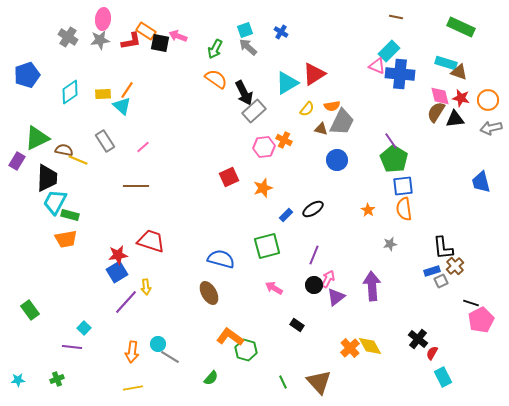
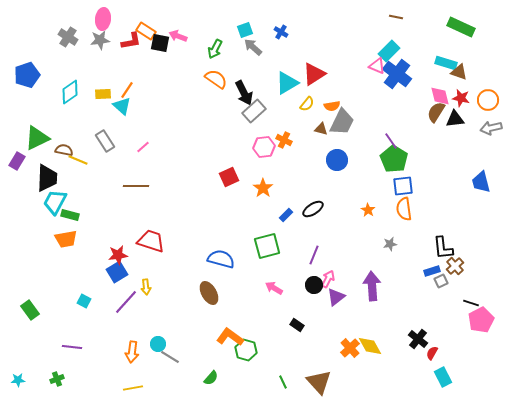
gray arrow at (248, 47): moved 5 px right
blue cross at (400, 74): moved 3 px left; rotated 32 degrees clockwise
yellow semicircle at (307, 109): moved 5 px up
orange star at (263, 188): rotated 18 degrees counterclockwise
cyan square at (84, 328): moved 27 px up; rotated 16 degrees counterclockwise
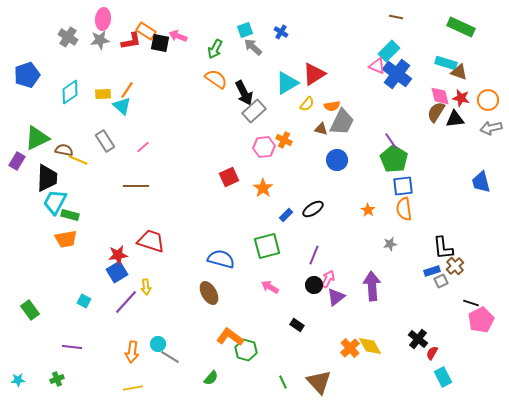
pink arrow at (274, 288): moved 4 px left, 1 px up
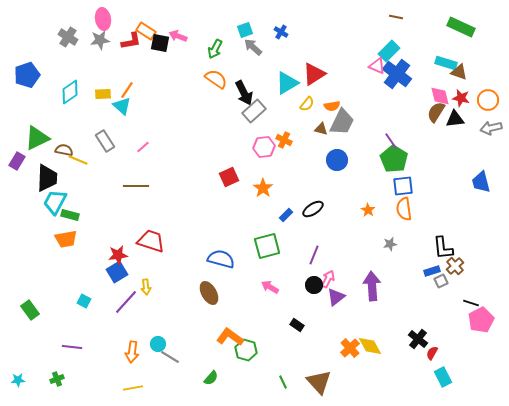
pink ellipse at (103, 19): rotated 15 degrees counterclockwise
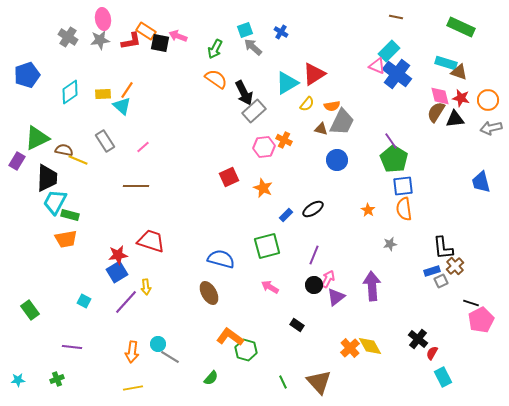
orange star at (263, 188): rotated 12 degrees counterclockwise
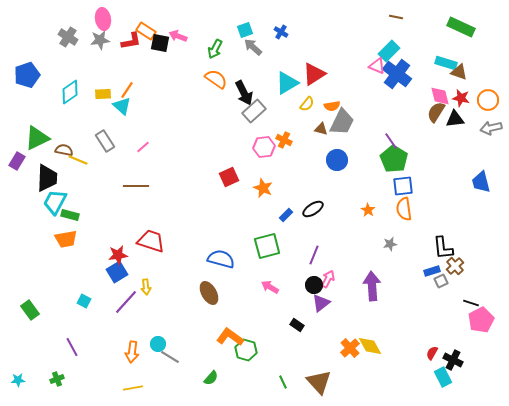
purple triangle at (336, 297): moved 15 px left, 6 px down
black cross at (418, 339): moved 35 px right, 21 px down; rotated 12 degrees counterclockwise
purple line at (72, 347): rotated 54 degrees clockwise
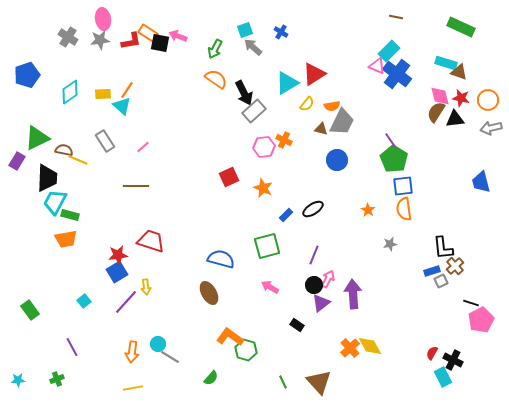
orange rectangle at (146, 31): moved 2 px right, 2 px down
purple arrow at (372, 286): moved 19 px left, 8 px down
cyan square at (84, 301): rotated 24 degrees clockwise
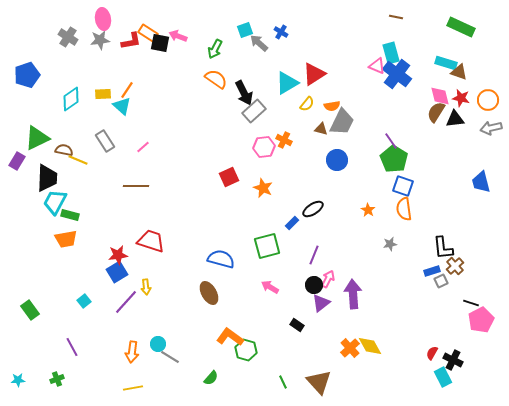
gray arrow at (253, 47): moved 6 px right, 4 px up
cyan rectangle at (389, 51): moved 2 px right, 2 px down; rotated 60 degrees counterclockwise
cyan diamond at (70, 92): moved 1 px right, 7 px down
blue square at (403, 186): rotated 25 degrees clockwise
blue rectangle at (286, 215): moved 6 px right, 8 px down
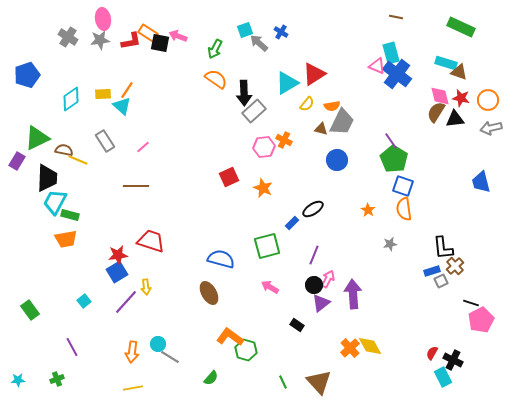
black arrow at (244, 93): rotated 25 degrees clockwise
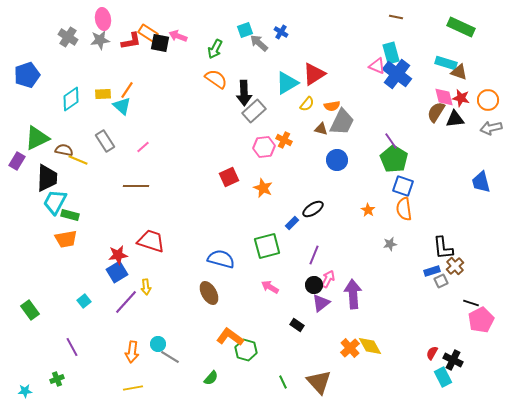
pink diamond at (440, 96): moved 4 px right, 1 px down
cyan star at (18, 380): moved 7 px right, 11 px down
